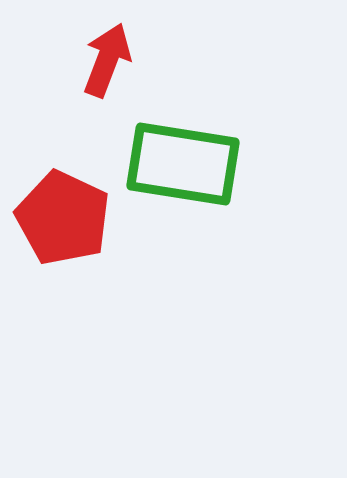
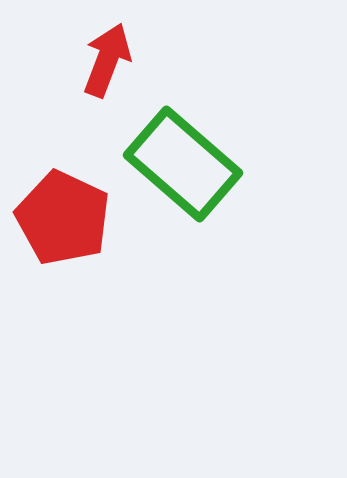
green rectangle: rotated 32 degrees clockwise
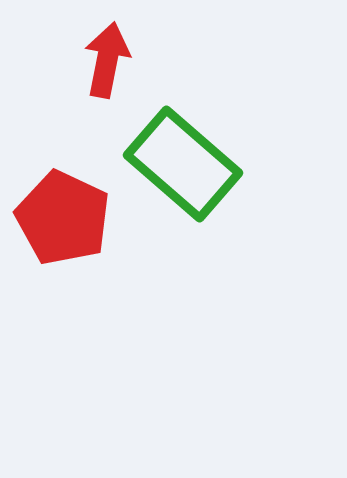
red arrow: rotated 10 degrees counterclockwise
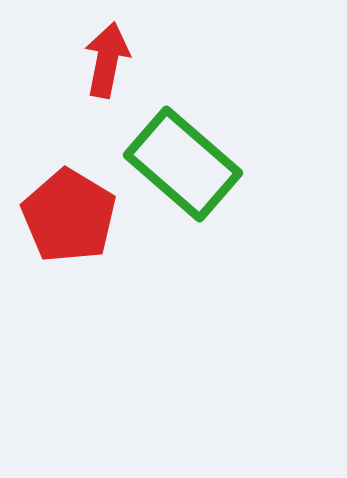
red pentagon: moved 6 px right, 2 px up; rotated 6 degrees clockwise
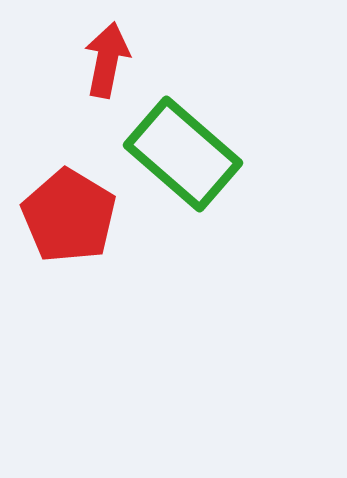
green rectangle: moved 10 px up
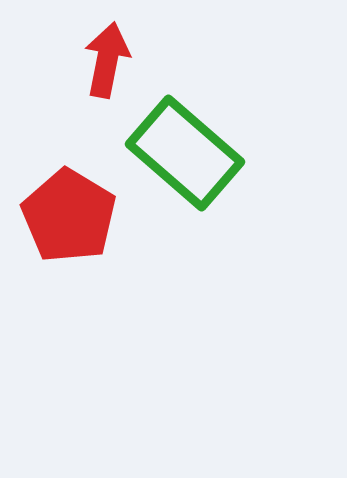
green rectangle: moved 2 px right, 1 px up
